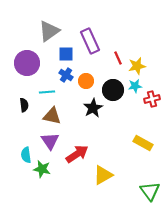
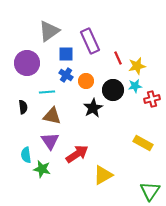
black semicircle: moved 1 px left, 2 px down
green triangle: rotated 10 degrees clockwise
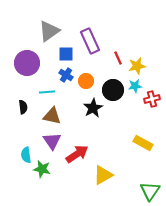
purple triangle: moved 2 px right
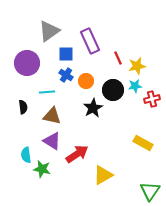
purple triangle: rotated 24 degrees counterclockwise
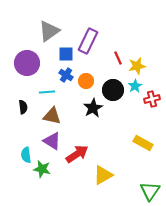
purple rectangle: moved 2 px left; rotated 50 degrees clockwise
cyan star: rotated 24 degrees counterclockwise
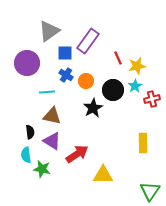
purple rectangle: rotated 10 degrees clockwise
blue square: moved 1 px left, 1 px up
black semicircle: moved 7 px right, 25 px down
yellow rectangle: rotated 60 degrees clockwise
yellow triangle: rotated 30 degrees clockwise
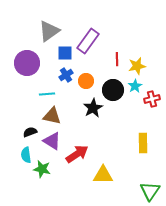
red line: moved 1 px left, 1 px down; rotated 24 degrees clockwise
blue cross: rotated 24 degrees clockwise
cyan line: moved 2 px down
black semicircle: rotated 104 degrees counterclockwise
